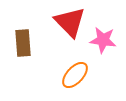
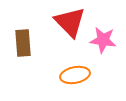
orange ellipse: rotated 36 degrees clockwise
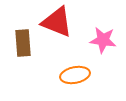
red triangle: moved 13 px left; rotated 24 degrees counterclockwise
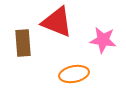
orange ellipse: moved 1 px left, 1 px up
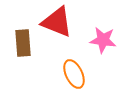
orange ellipse: rotated 76 degrees clockwise
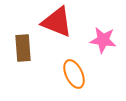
brown rectangle: moved 5 px down
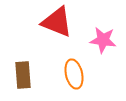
brown rectangle: moved 27 px down
orange ellipse: rotated 12 degrees clockwise
